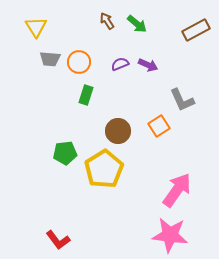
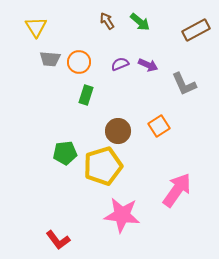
green arrow: moved 3 px right, 2 px up
gray L-shape: moved 2 px right, 16 px up
yellow pentagon: moved 1 px left, 3 px up; rotated 15 degrees clockwise
pink star: moved 48 px left, 20 px up
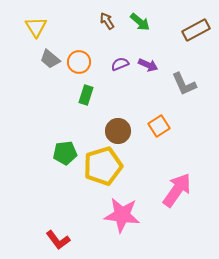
gray trapezoid: rotated 35 degrees clockwise
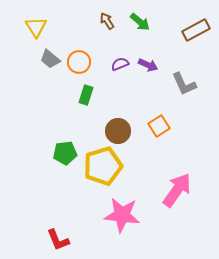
red L-shape: rotated 15 degrees clockwise
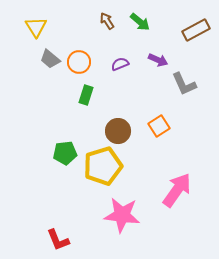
purple arrow: moved 10 px right, 5 px up
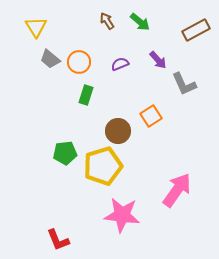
purple arrow: rotated 24 degrees clockwise
orange square: moved 8 px left, 10 px up
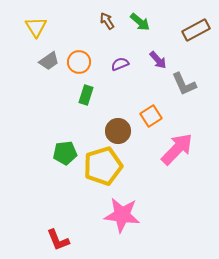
gray trapezoid: moved 1 px left, 2 px down; rotated 75 degrees counterclockwise
pink arrow: moved 41 px up; rotated 9 degrees clockwise
